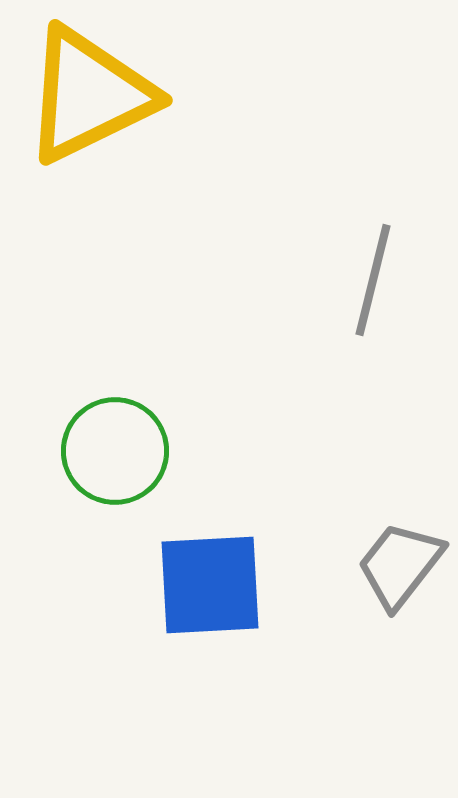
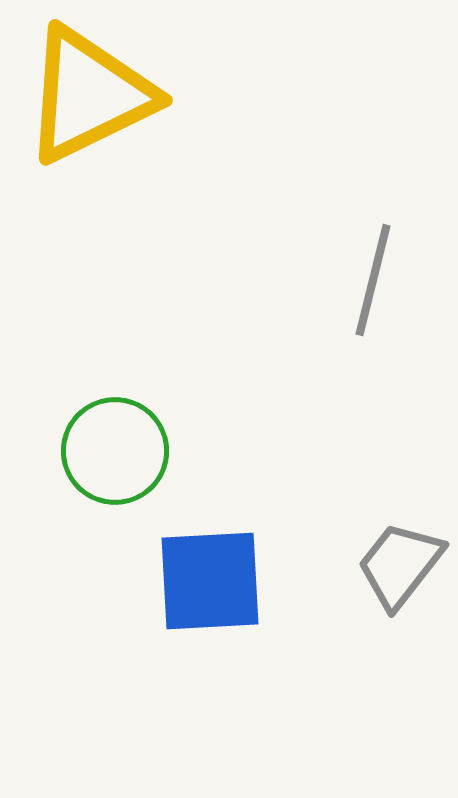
blue square: moved 4 px up
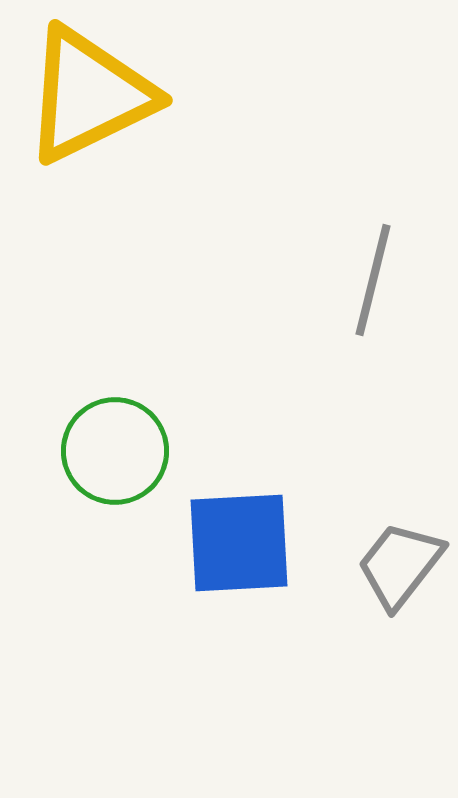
blue square: moved 29 px right, 38 px up
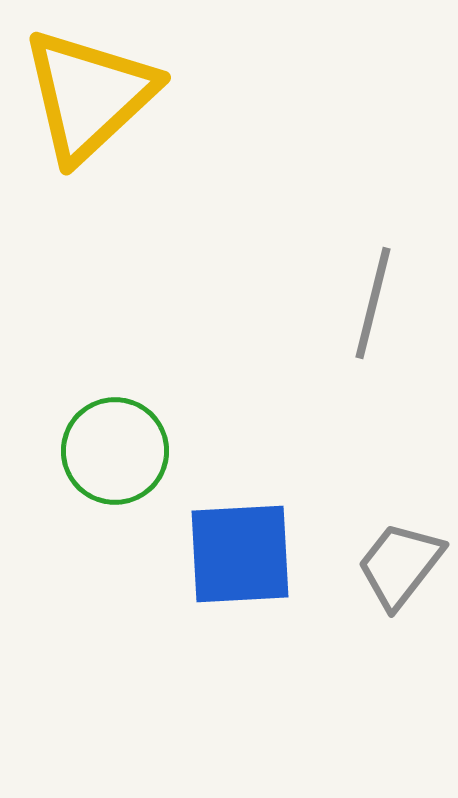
yellow triangle: rotated 17 degrees counterclockwise
gray line: moved 23 px down
blue square: moved 1 px right, 11 px down
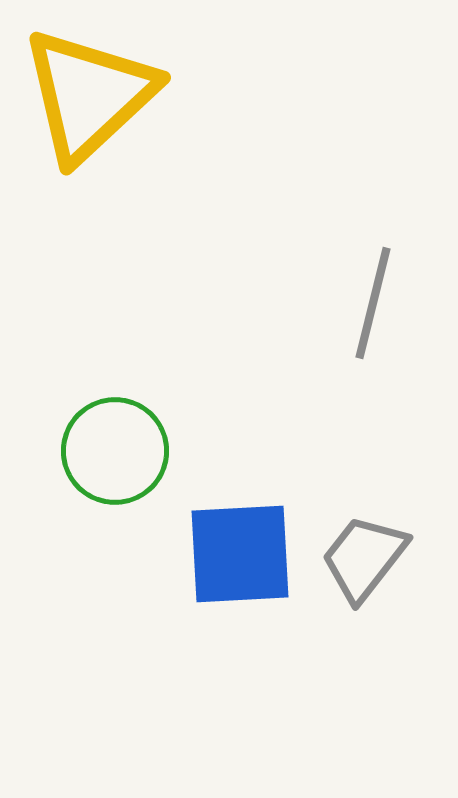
gray trapezoid: moved 36 px left, 7 px up
